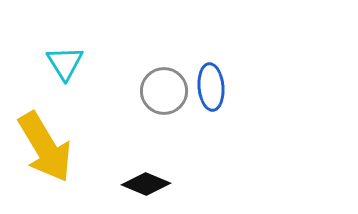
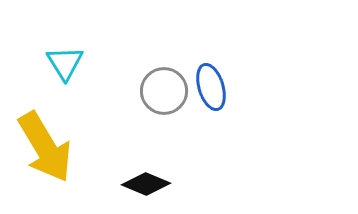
blue ellipse: rotated 12 degrees counterclockwise
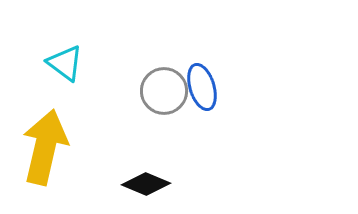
cyan triangle: rotated 21 degrees counterclockwise
blue ellipse: moved 9 px left
yellow arrow: rotated 136 degrees counterclockwise
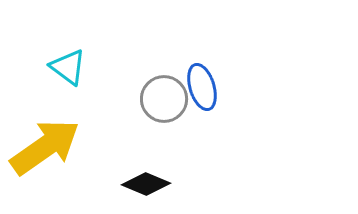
cyan triangle: moved 3 px right, 4 px down
gray circle: moved 8 px down
yellow arrow: rotated 42 degrees clockwise
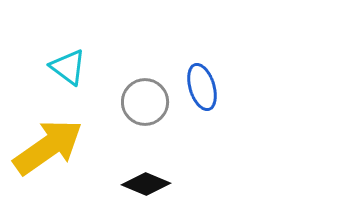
gray circle: moved 19 px left, 3 px down
yellow arrow: moved 3 px right
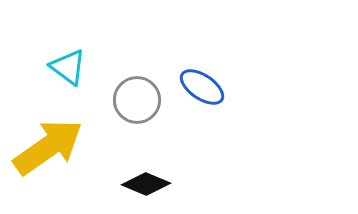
blue ellipse: rotated 39 degrees counterclockwise
gray circle: moved 8 px left, 2 px up
